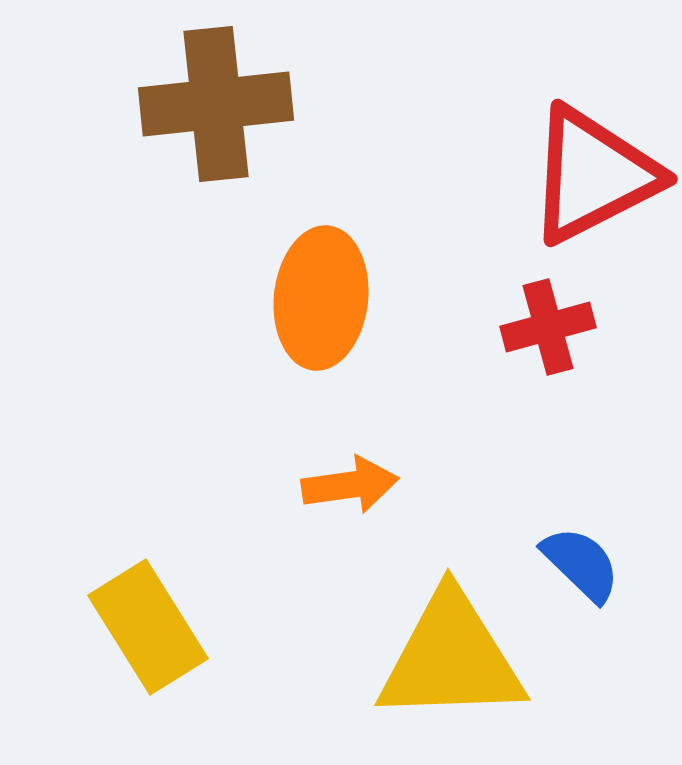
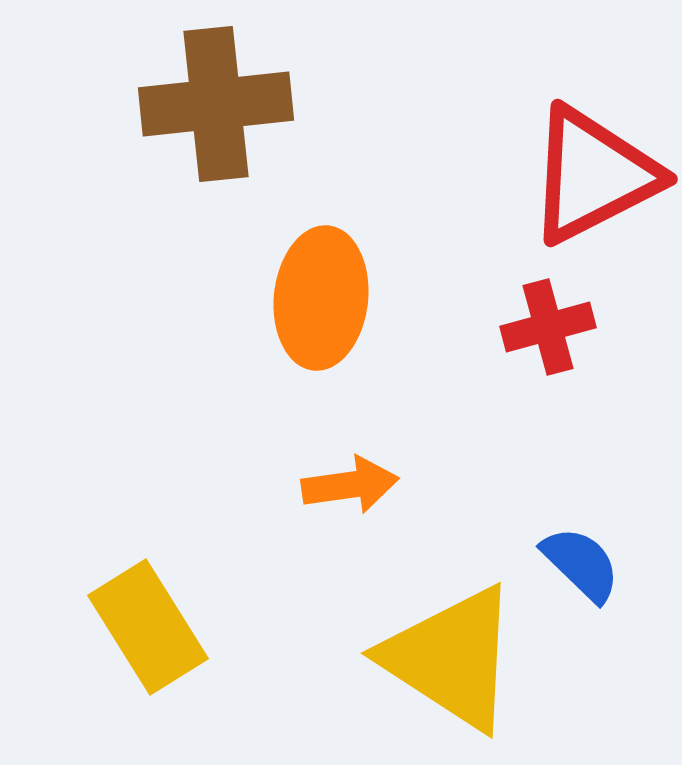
yellow triangle: rotated 35 degrees clockwise
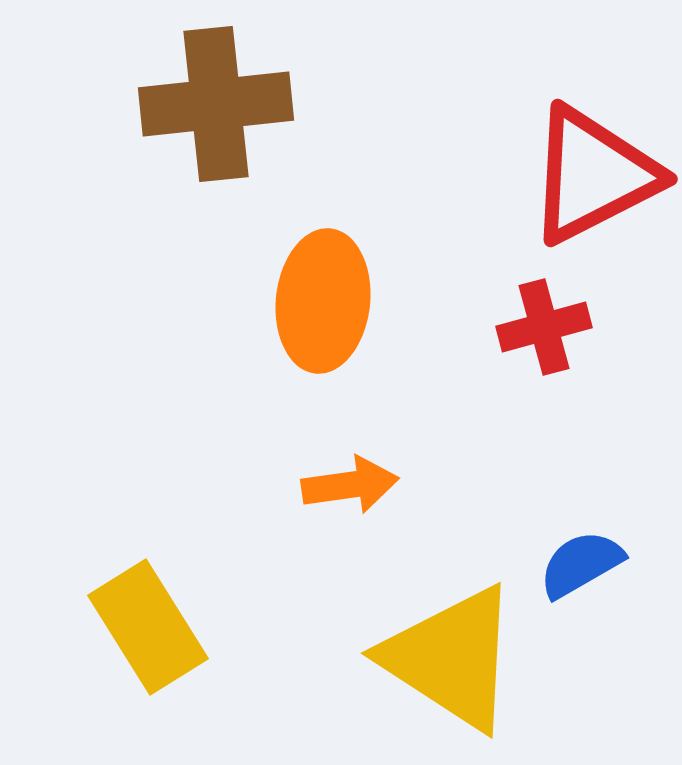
orange ellipse: moved 2 px right, 3 px down
red cross: moved 4 px left
blue semicircle: rotated 74 degrees counterclockwise
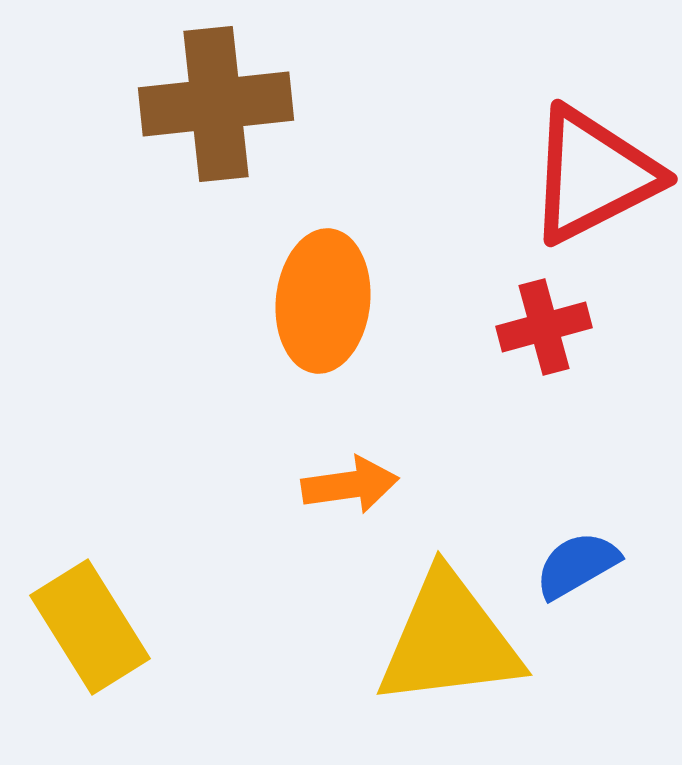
blue semicircle: moved 4 px left, 1 px down
yellow rectangle: moved 58 px left
yellow triangle: moved 2 px left, 18 px up; rotated 40 degrees counterclockwise
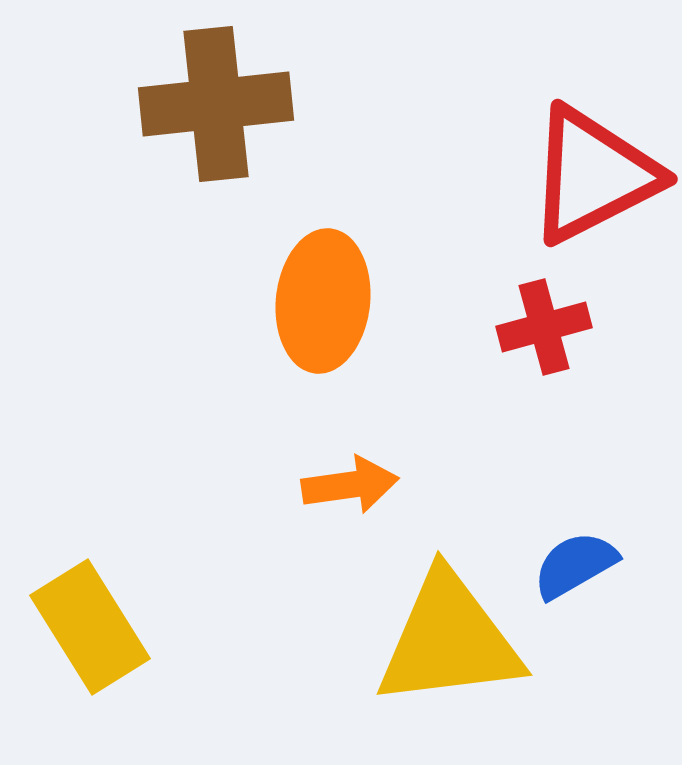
blue semicircle: moved 2 px left
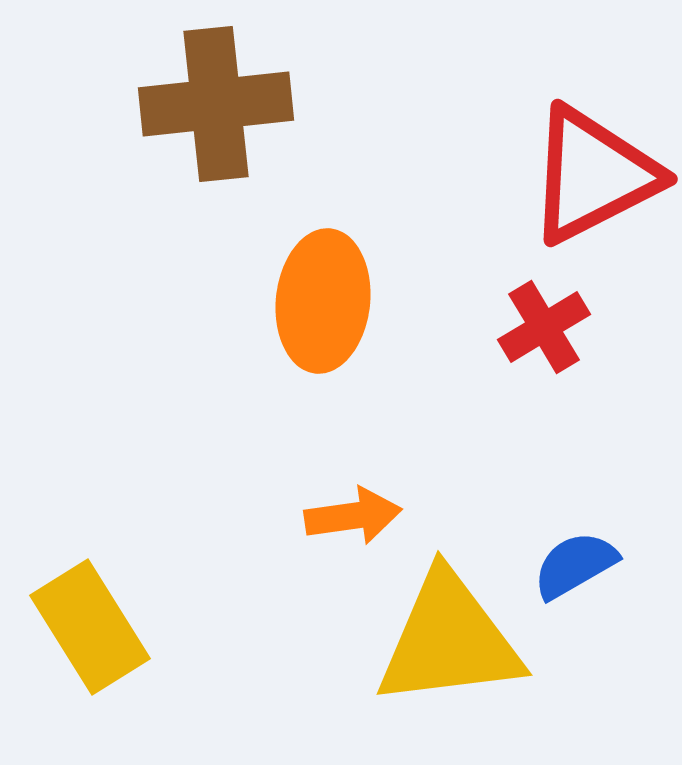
red cross: rotated 16 degrees counterclockwise
orange arrow: moved 3 px right, 31 px down
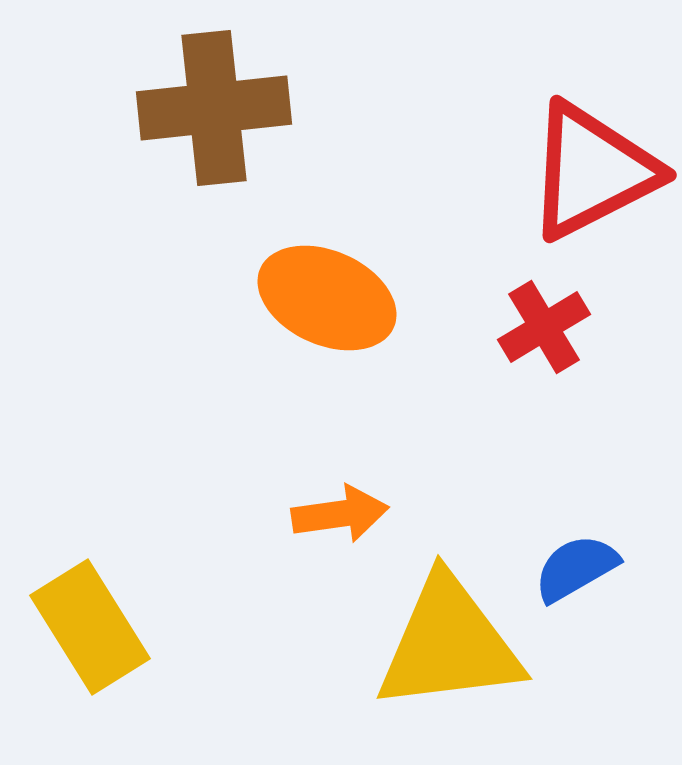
brown cross: moved 2 px left, 4 px down
red triangle: moved 1 px left, 4 px up
orange ellipse: moved 4 px right, 3 px up; rotated 72 degrees counterclockwise
orange arrow: moved 13 px left, 2 px up
blue semicircle: moved 1 px right, 3 px down
yellow triangle: moved 4 px down
